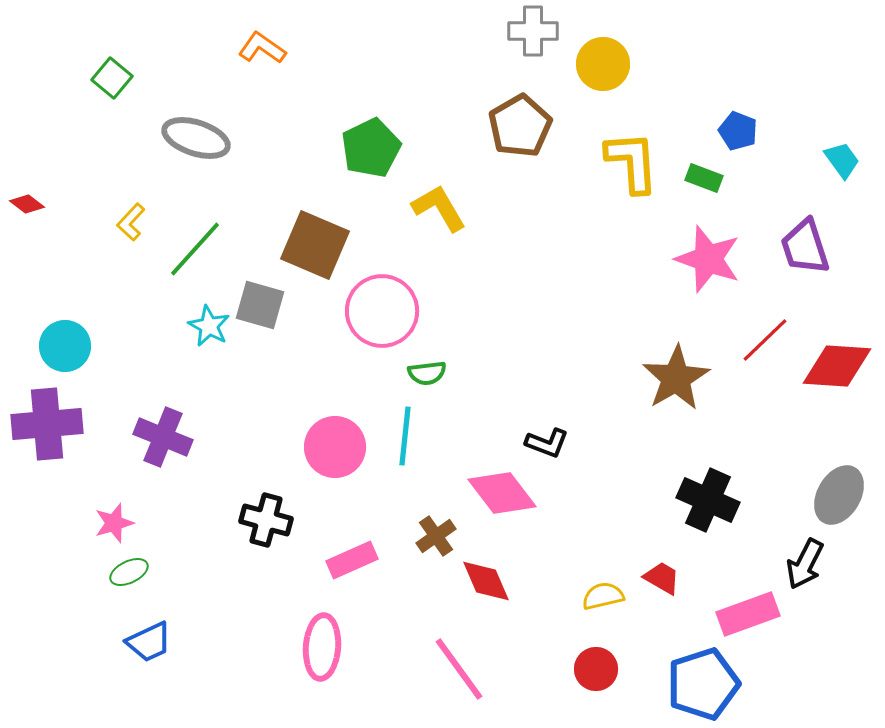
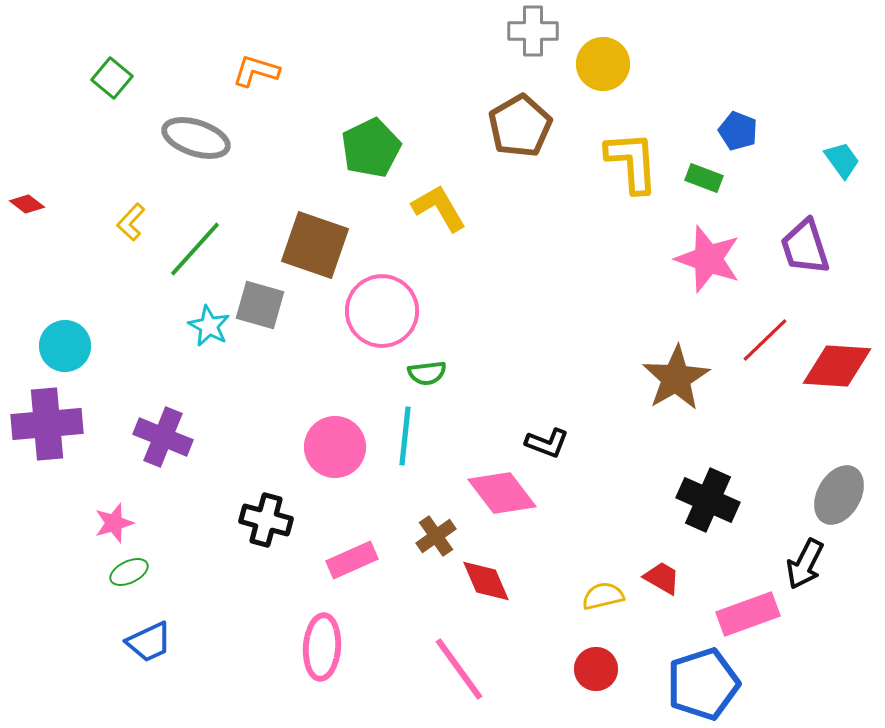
orange L-shape at (262, 48): moved 6 px left, 23 px down; rotated 18 degrees counterclockwise
brown square at (315, 245): rotated 4 degrees counterclockwise
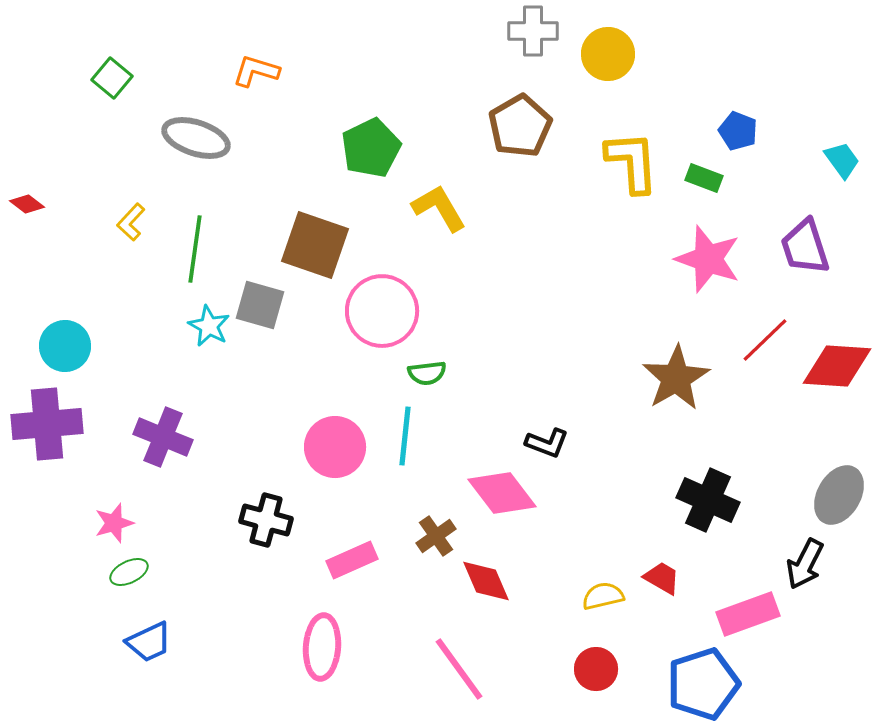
yellow circle at (603, 64): moved 5 px right, 10 px up
green line at (195, 249): rotated 34 degrees counterclockwise
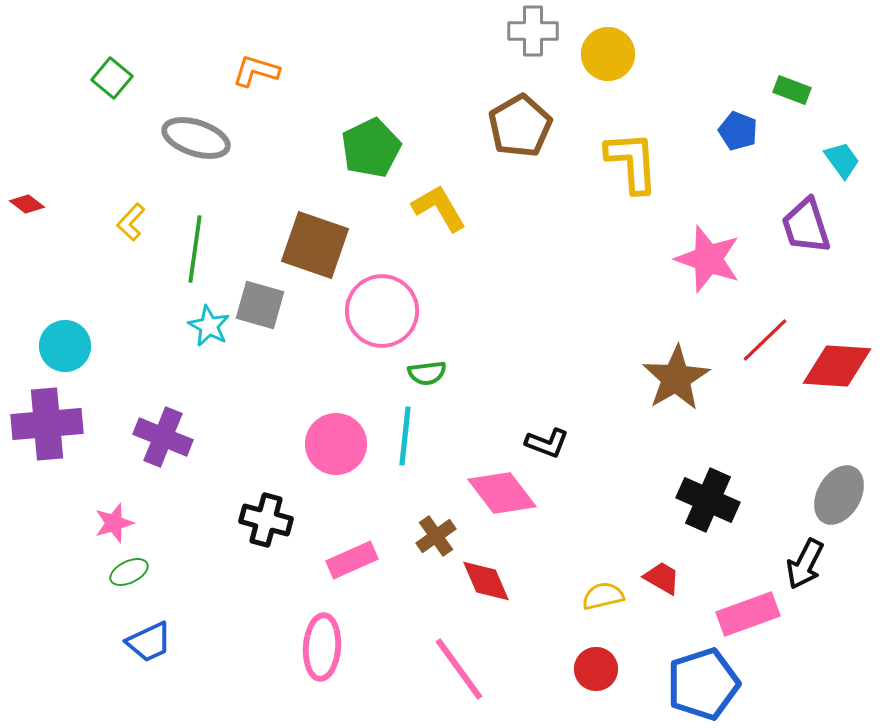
green rectangle at (704, 178): moved 88 px right, 88 px up
purple trapezoid at (805, 247): moved 1 px right, 21 px up
pink circle at (335, 447): moved 1 px right, 3 px up
